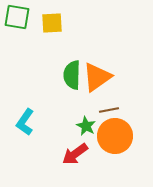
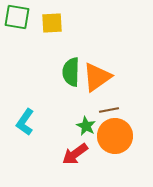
green semicircle: moved 1 px left, 3 px up
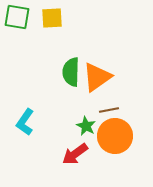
yellow square: moved 5 px up
